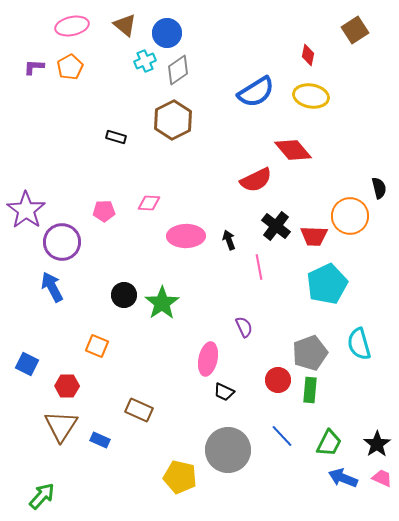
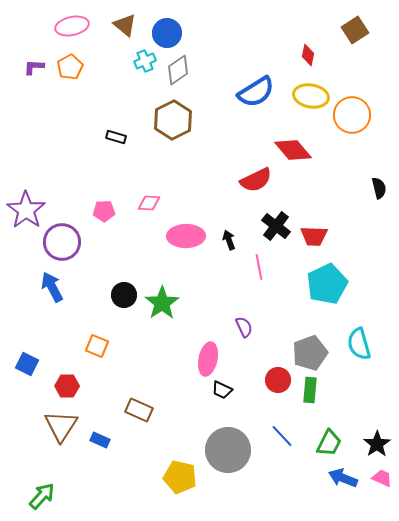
orange circle at (350, 216): moved 2 px right, 101 px up
black trapezoid at (224, 392): moved 2 px left, 2 px up
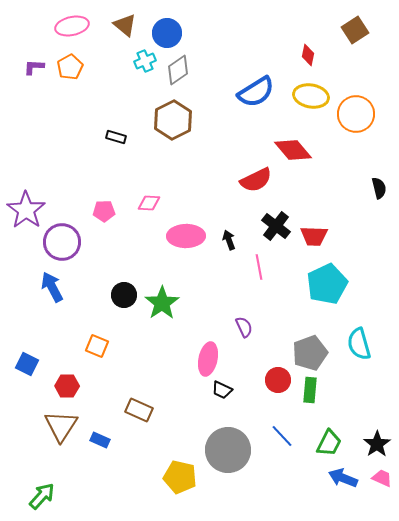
orange circle at (352, 115): moved 4 px right, 1 px up
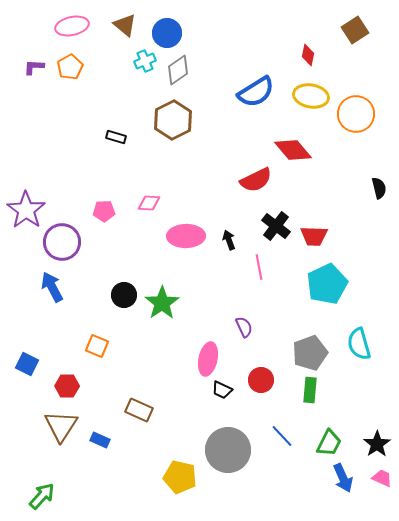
red circle at (278, 380): moved 17 px left
blue arrow at (343, 478): rotated 136 degrees counterclockwise
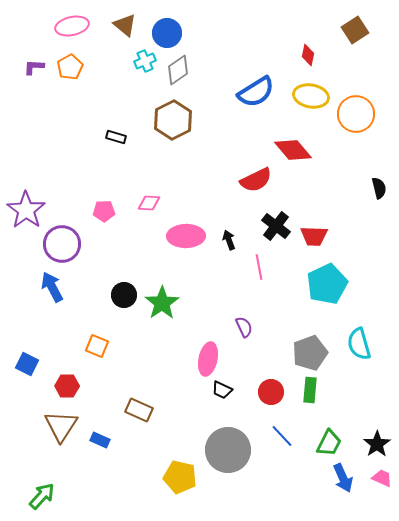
purple circle at (62, 242): moved 2 px down
red circle at (261, 380): moved 10 px right, 12 px down
